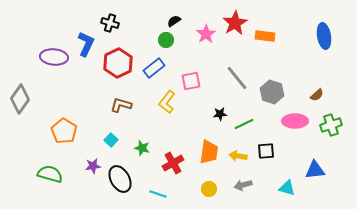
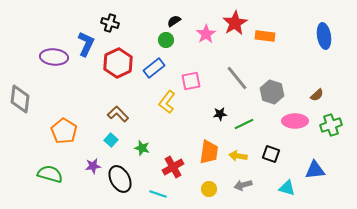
gray diamond: rotated 28 degrees counterclockwise
brown L-shape: moved 3 px left, 9 px down; rotated 30 degrees clockwise
black square: moved 5 px right, 3 px down; rotated 24 degrees clockwise
red cross: moved 4 px down
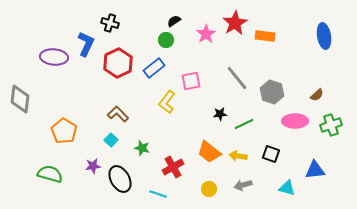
orange trapezoid: rotated 120 degrees clockwise
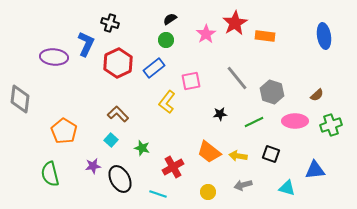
black semicircle: moved 4 px left, 2 px up
green line: moved 10 px right, 2 px up
green semicircle: rotated 120 degrees counterclockwise
yellow circle: moved 1 px left, 3 px down
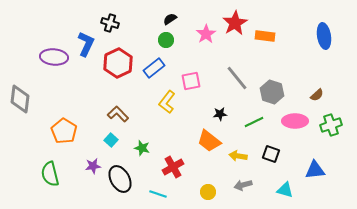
orange trapezoid: moved 11 px up
cyan triangle: moved 2 px left, 2 px down
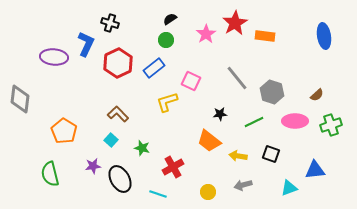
pink square: rotated 36 degrees clockwise
yellow L-shape: rotated 35 degrees clockwise
cyan triangle: moved 4 px right, 2 px up; rotated 36 degrees counterclockwise
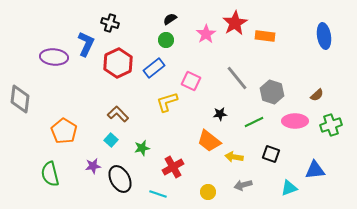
green star: rotated 28 degrees counterclockwise
yellow arrow: moved 4 px left, 1 px down
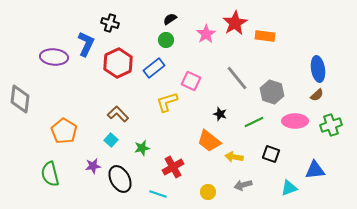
blue ellipse: moved 6 px left, 33 px down
black star: rotated 24 degrees clockwise
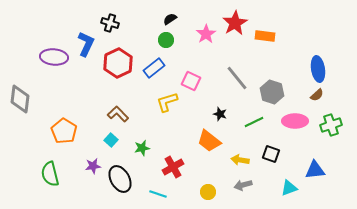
yellow arrow: moved 6 px right, 3 px down
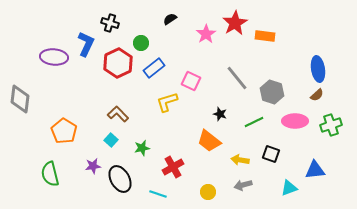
green circle: moved 25 px left, 3 px down
